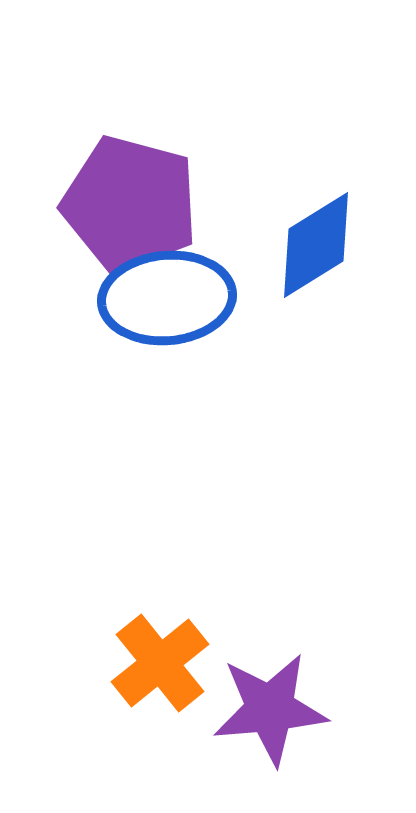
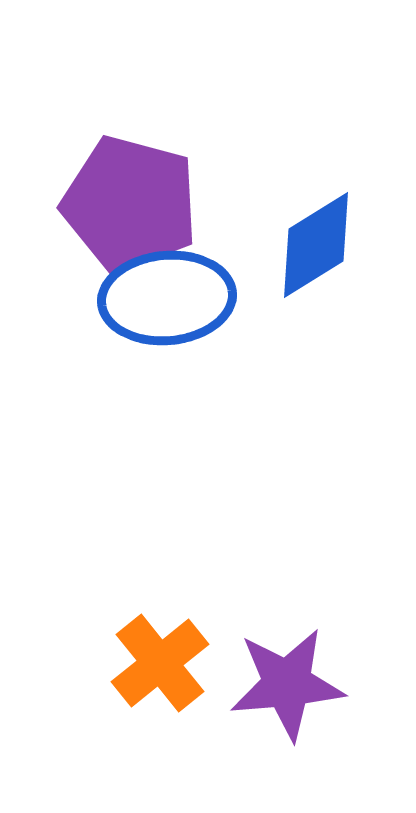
purple star: moved 17 px right, 25 px up
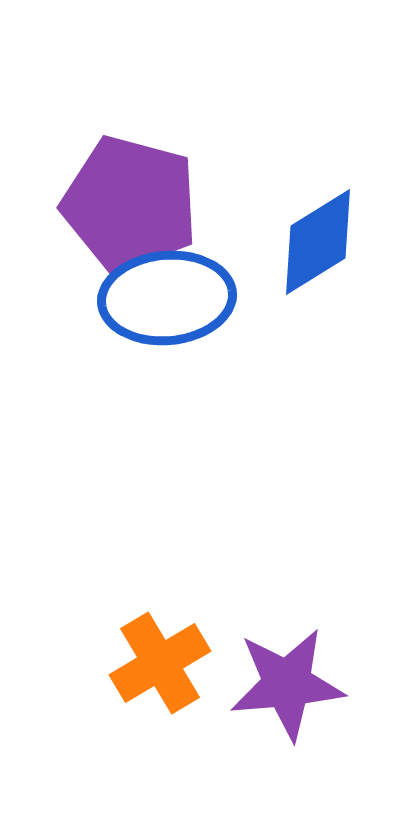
blue diamond: moved 2 px right, 3 px up
orange cross: rotated 8 degrees clockwise
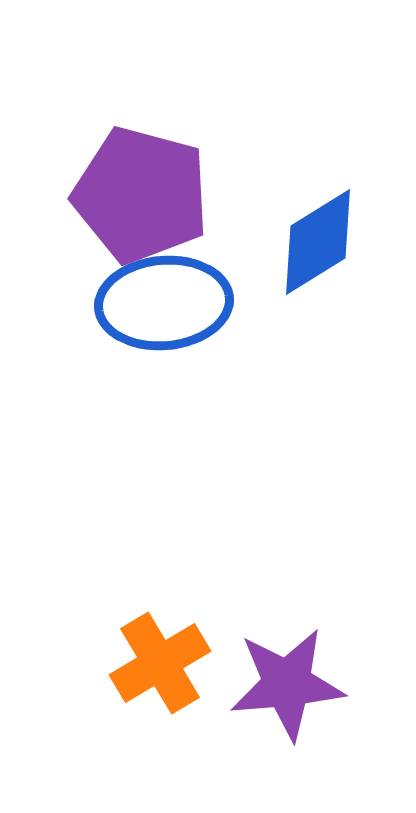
purple pentagon: moved 11 px right, 9 px up
blue ellipse: moved 3 px left, 5 px down
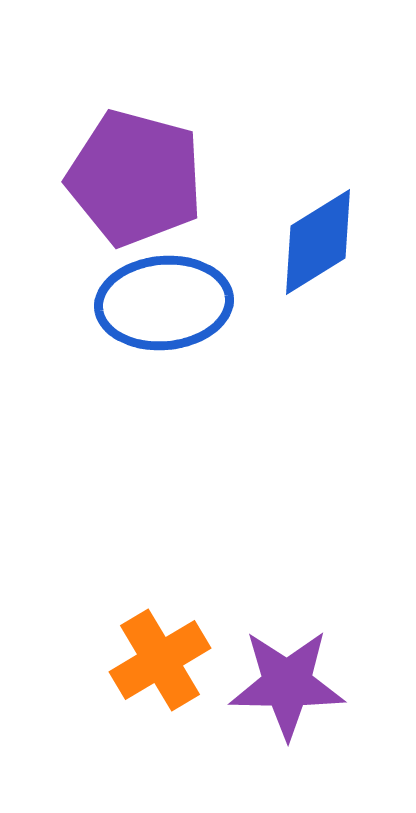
purple pentagon: moved 6 px left, 17 px up
orange cross: moved 3 px up
purple star: rotated 6 degrees clockwise
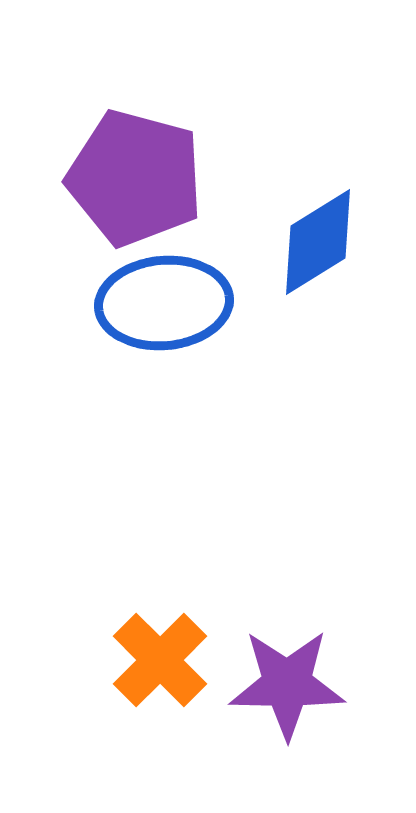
orange cross: rotated 14 degrees counterclockwise
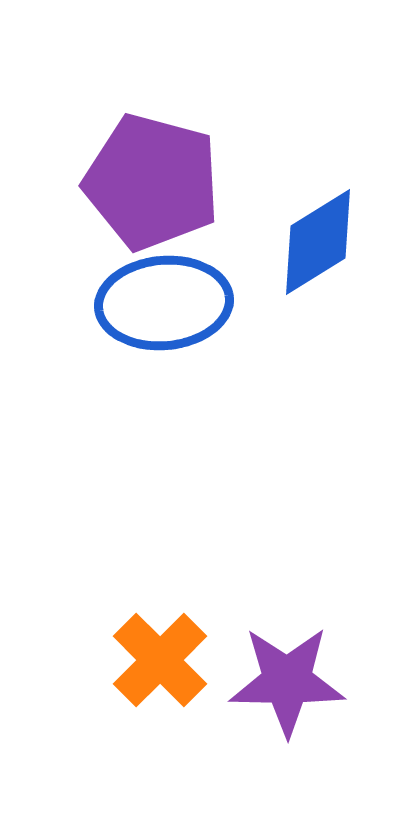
purple pentagon: moved 17 px right, 4 px down
purple star: moved 3 px up
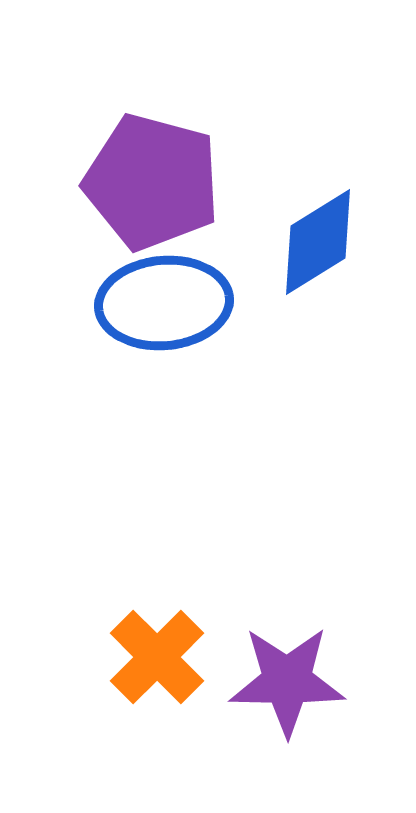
orange cross: moved 3 px left, 3 px up
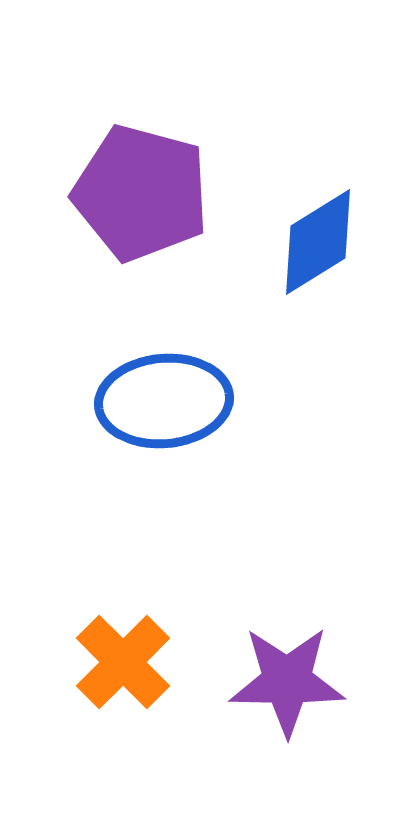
purple pentagon: moved 11 px left, 11 px down
blue ellipse: moved 98 px down
orange cross: moved 34 px left, 5 px down
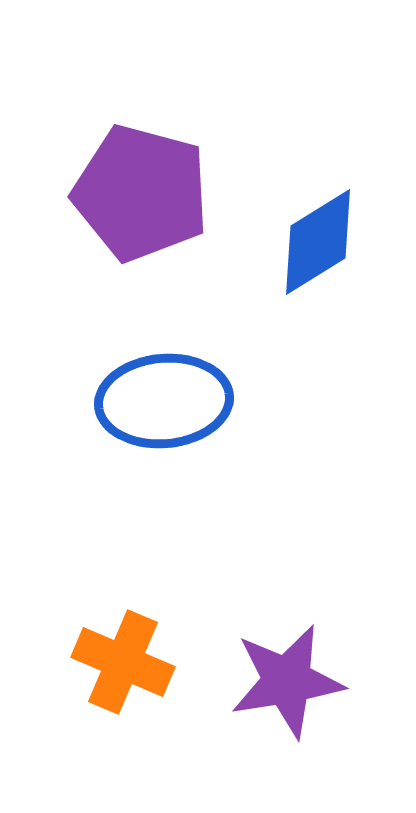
orange cross: rotated 22 degrees counterclockwise
purple star: rotated 10 degrees counterclockwise
